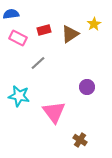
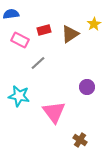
pink rectangle: moved 2 px right, 2 px down
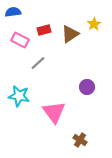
blue semicircle: moved 2 px right, 2 px up
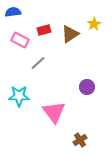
cyan star: rotated 10 degrees counterclockwise
brown cross: rotated 24 degrees clockwise
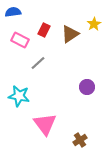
red rectangle: rotated 48 degrees counterclockwise
cyan star: rotated 10 degrees clockwise
pink triangle: moved 9 px left, 12 px down
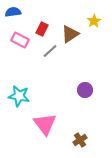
yellow star: moved 3 px up
red rectangle: moved 2 px left, 1 px up
gray line: moved 12 px right, 12 px up
purple circle: moved 2 px left, 3 px down
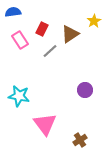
pink rectangle: rotated 30 degrees clockwise
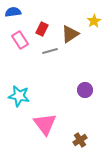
gray line: rotated 28 degrees clockwise
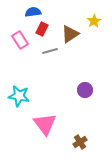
blue semicircle: moved 20 px right
brown cross: moved 2 px down
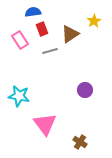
red rectangle: rotated 48 degrees counterclockwise
brown cross: rotated 24 degrees counterclockwise
